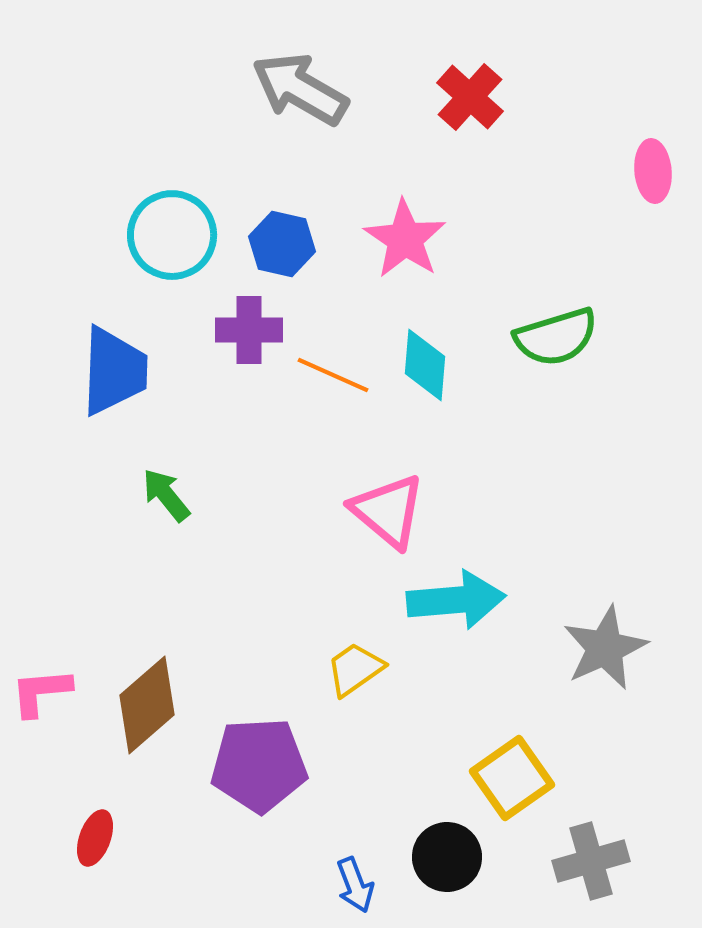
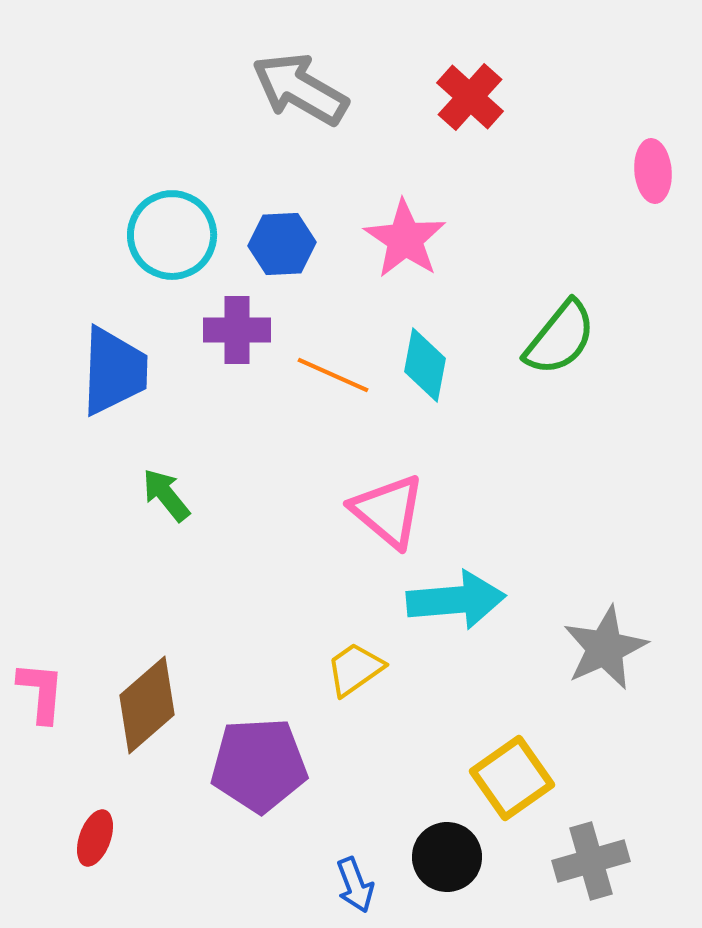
blue hexagon: rotated 16 degrees counterclockwise
purple cross: moved 12 px left
green semicircle: moved 4 px right, 1 px down; rotated 34 degrees counterclockwise
cyan diamond: rotated 6 degrees clockwise
pink L-shape: rotated 100 degrees clockwise
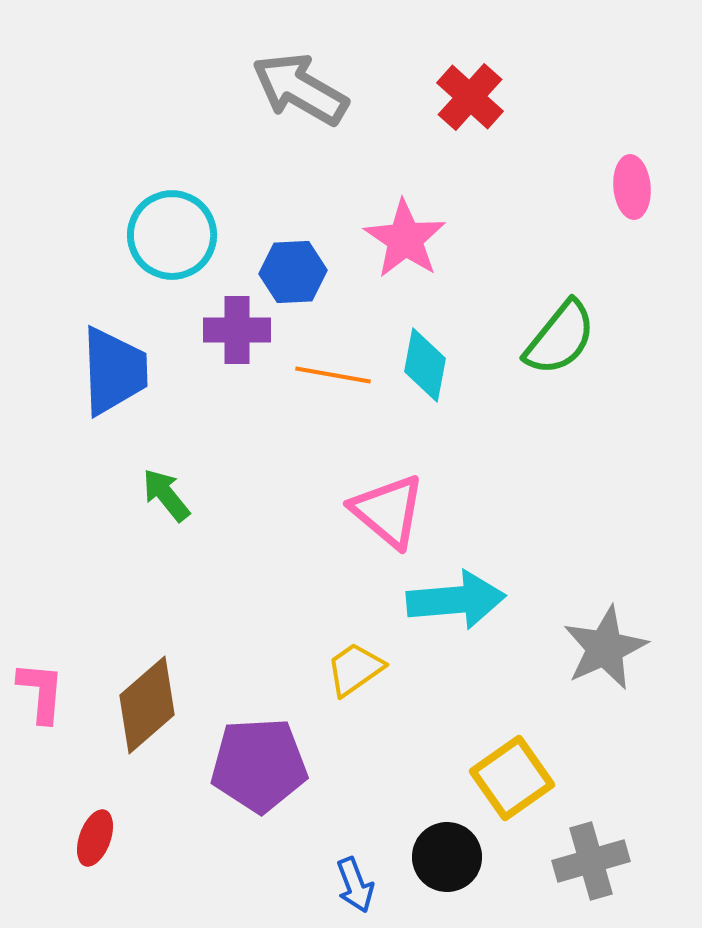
pink ellipse: moved 21 px left, 16 px down
blue hexagon: moved 11 px right, 28 px down
blue trapezoid: rotated 4 degrees counterclockwise
orange line: rotated 14 degrees counterclockwise
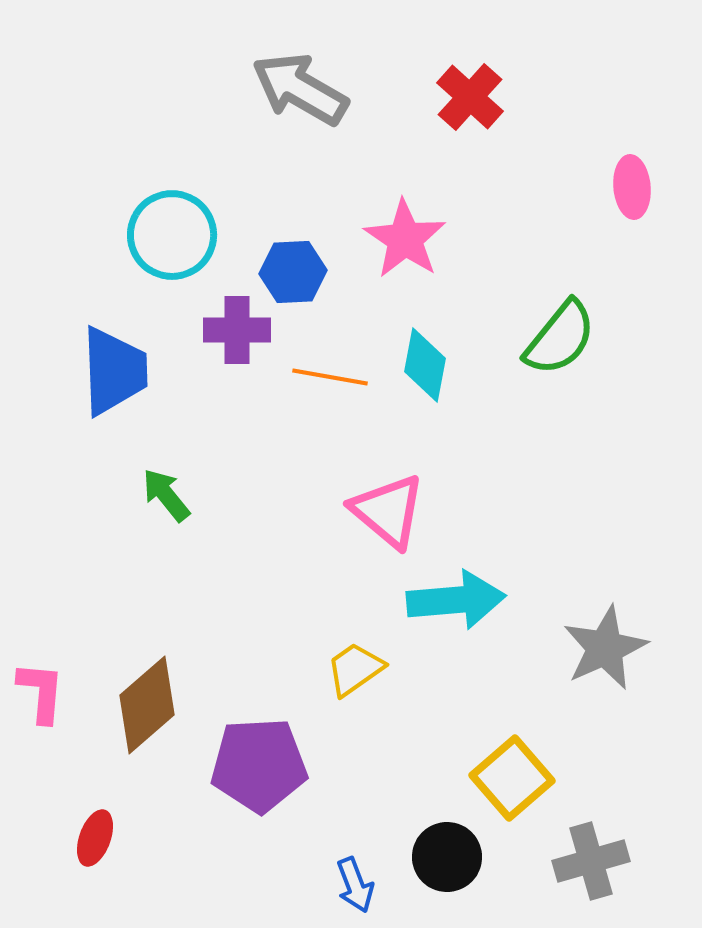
orange line: moved 3 px left, 2 px down
yellow square: rotated 6 degrees counterclockwise
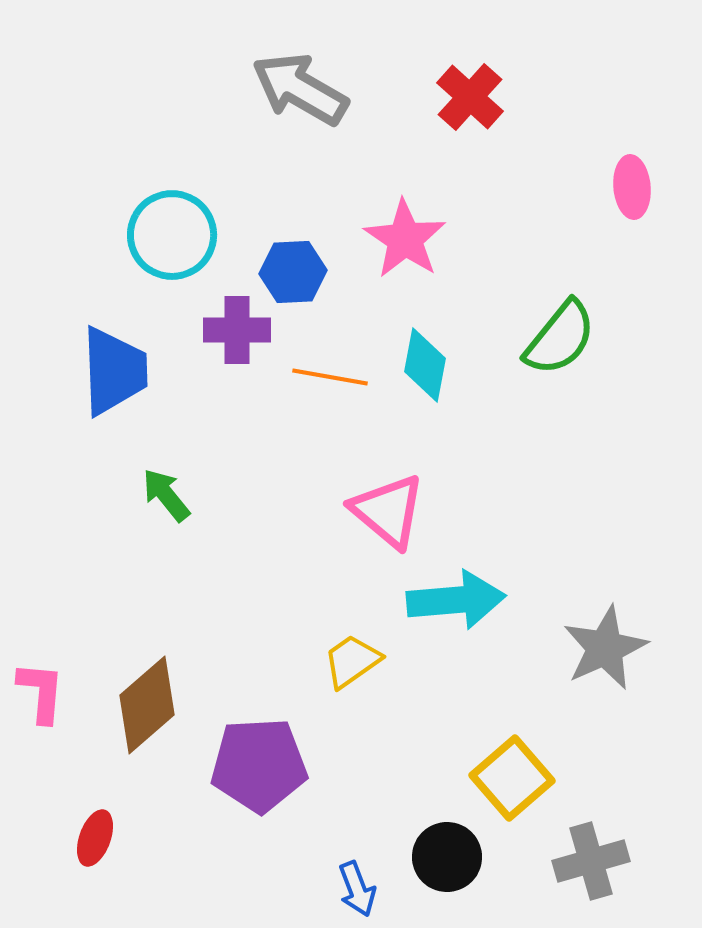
yellow trapezoid: moved 3 px left, 8 px up
blue arrow: moved 2 px right, 4 px down
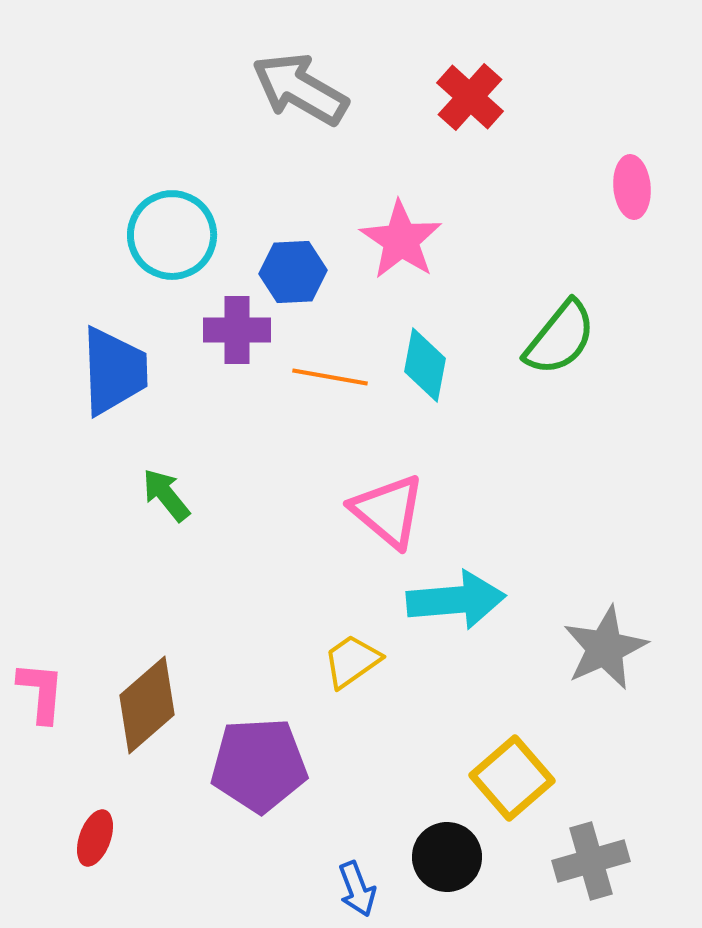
pink star: moved 4 px left, 1 px down
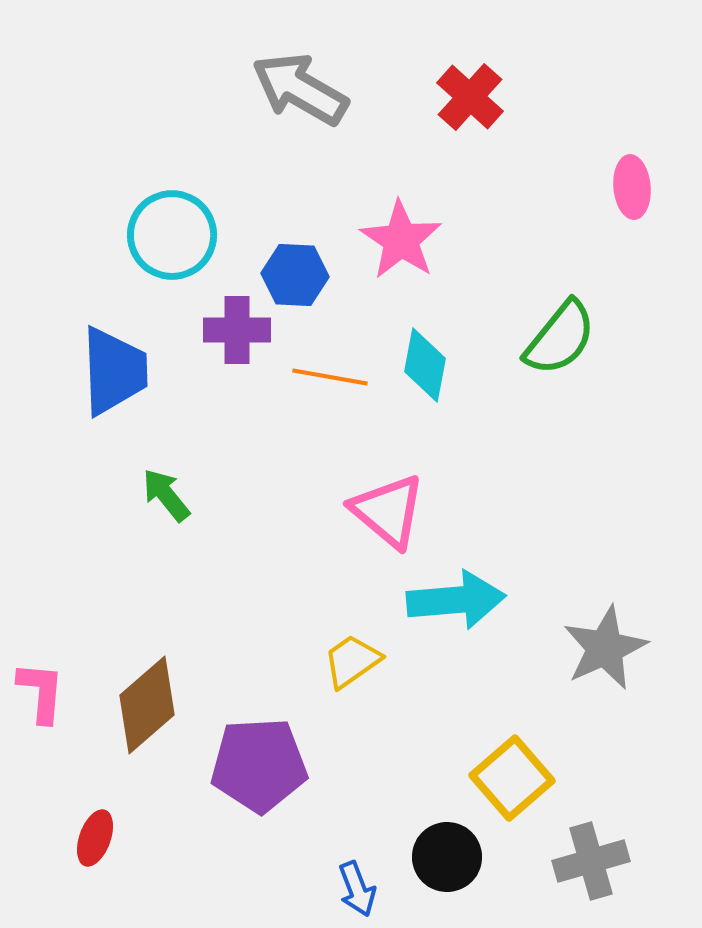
blue hexagon: moved 2 px right, 3 px down; rotated 6 degrees clockwise
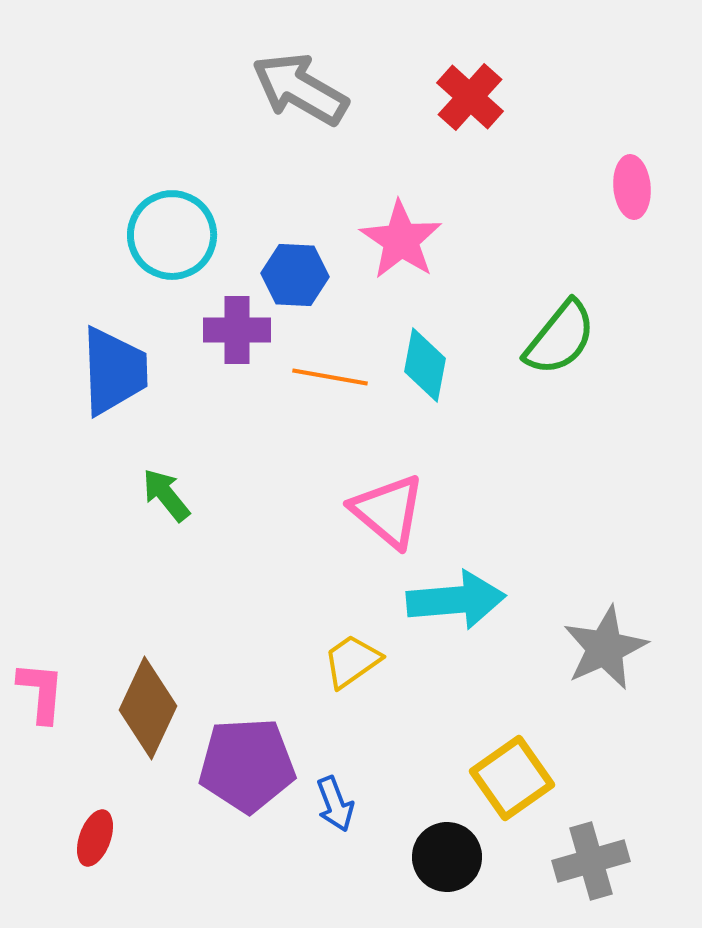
brown diamond: moved 1 px right, 3 px down; rotated 24 degrees counterclockwise
purple pentagon: moved 12 px left
yellow square: rotated 6 degrees clockwise
blue arrow: moved 22 px left, 85 px up
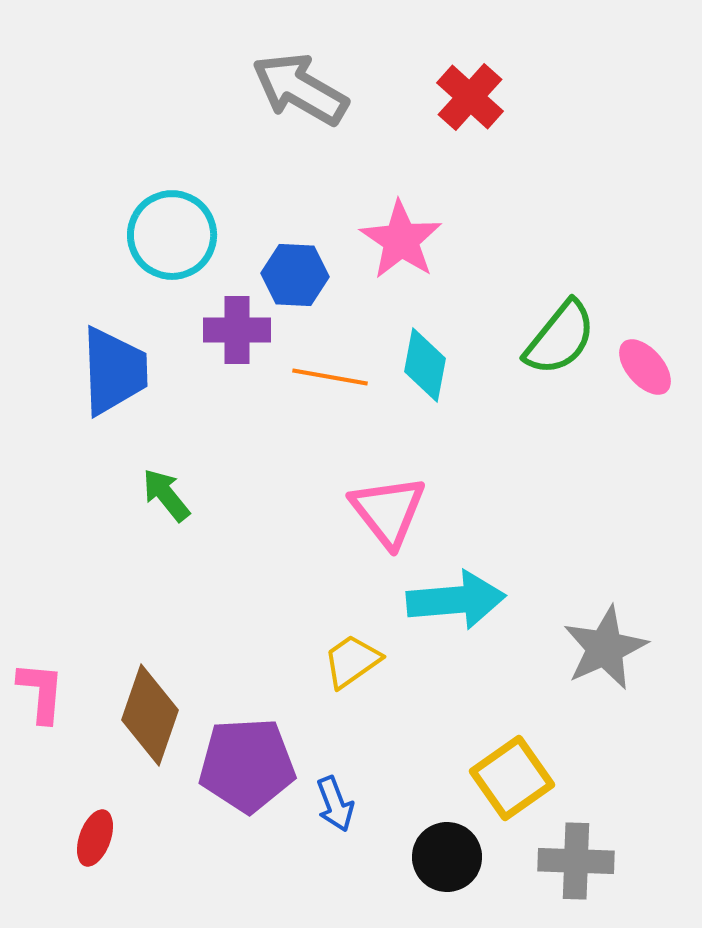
pink ellipse: moved 13 px right, 180 px down; rotated 36 degrees counterclockwise
pink triangle: rotated 12 degrees clockwise
brown diamond: moved 2 px right, 7 px down; rotated 6 degrees counterclockwise
gray cross: moved 15 px left; rotated 18 degrees clockwise
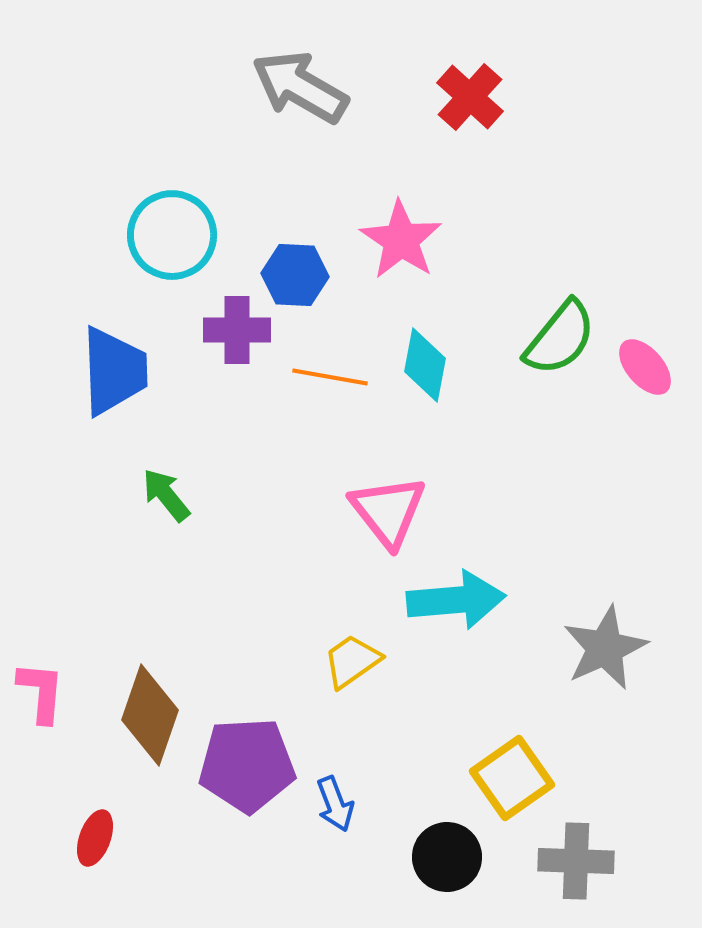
gray arrow: moved 2 px up
